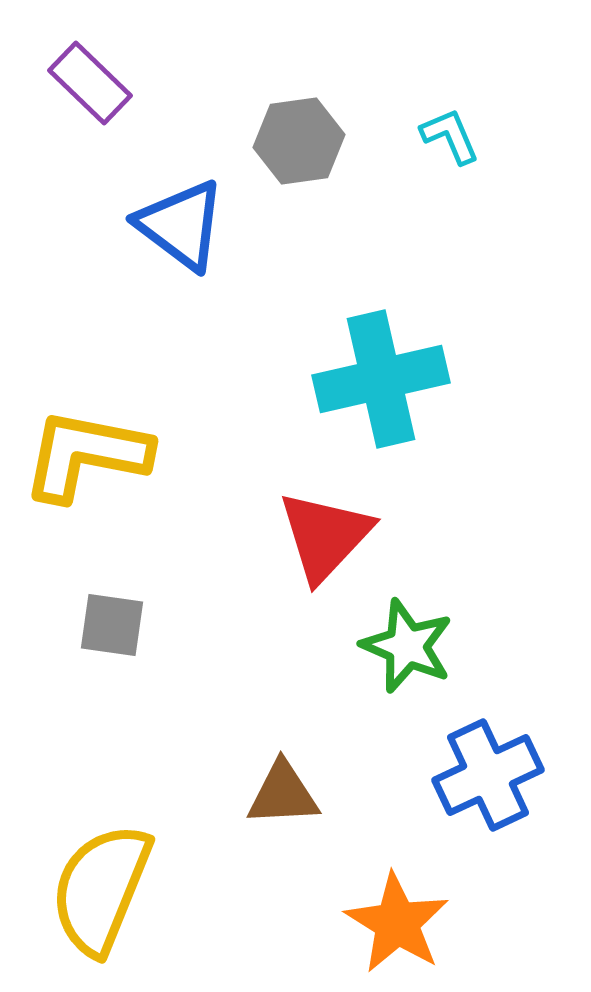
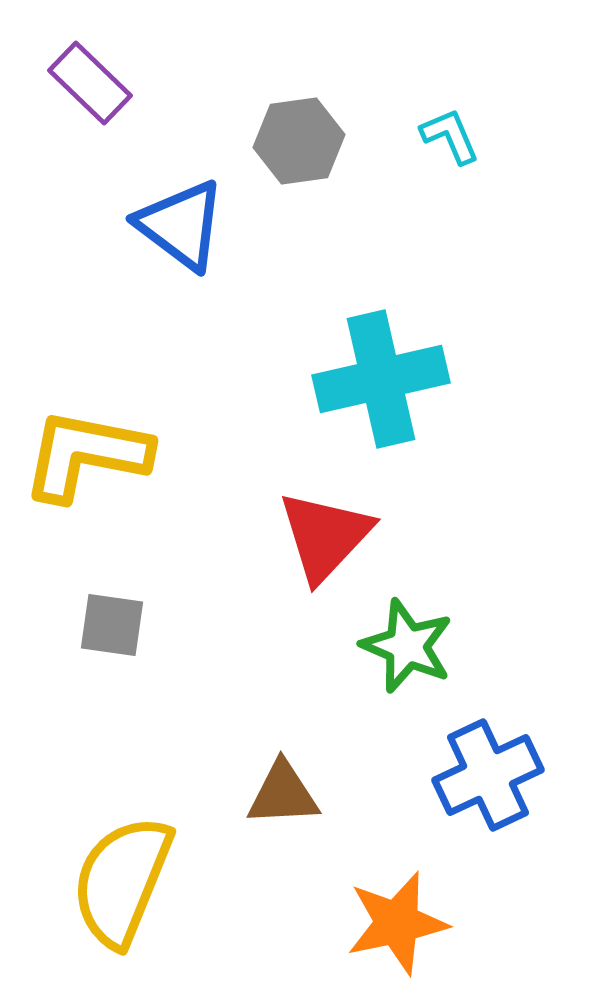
yellow semicircle: moved 21 px right, 8 px up
orange star: rotated 28 degrees clockwise
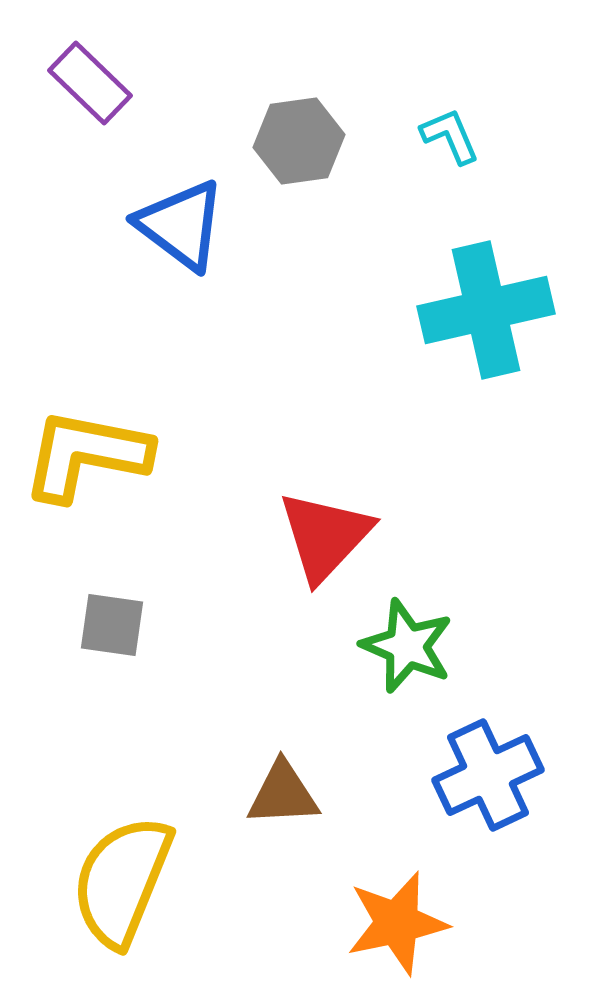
cyan cross: moved 105 px right, 69 px up
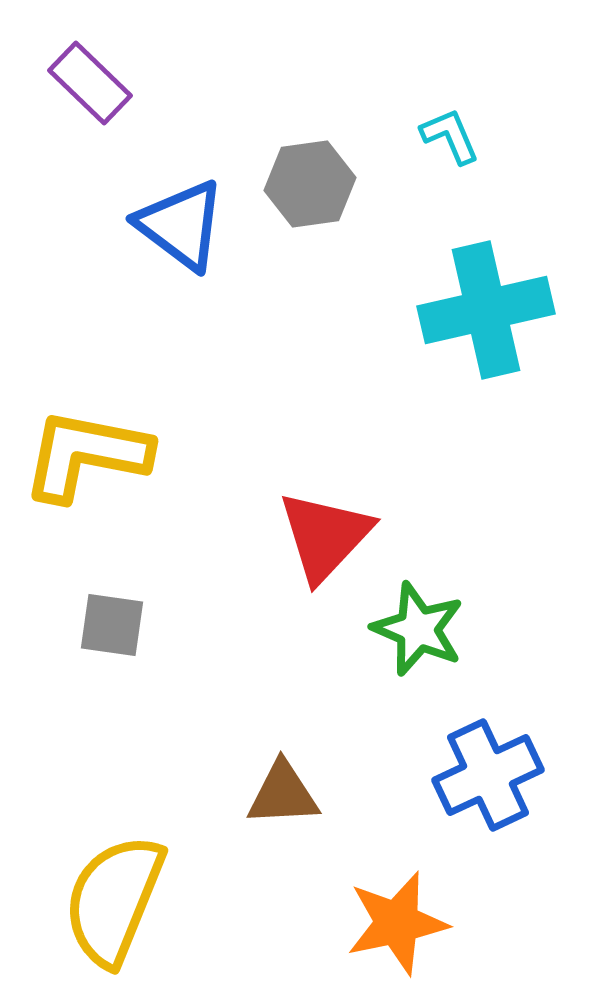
gray hexagon: moved 11 px right, 43 px down
green star: moved 11 px right, 17 px up
yellow semicircle: moved 8 px left, 19 px down
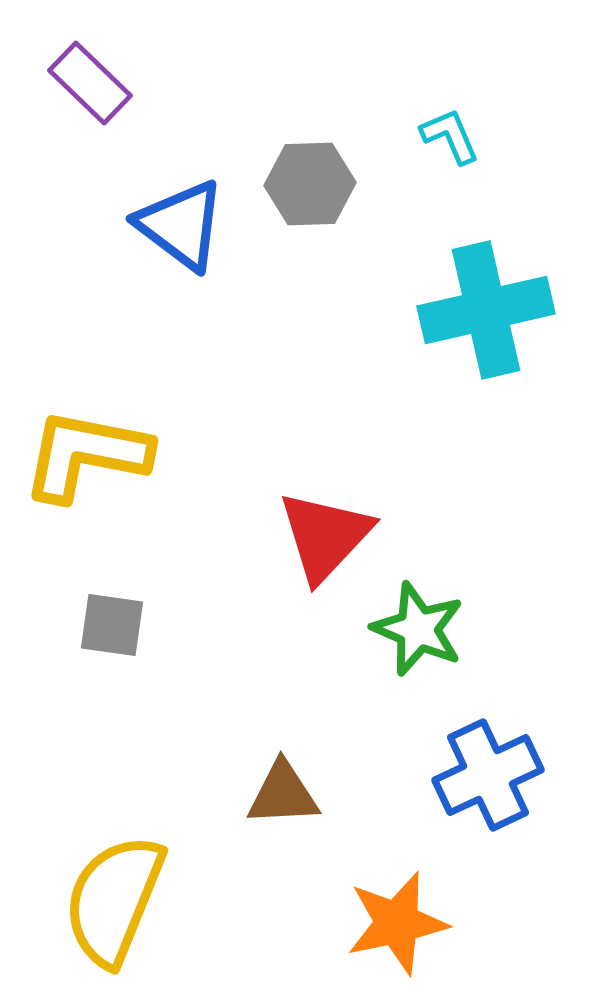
gray hexagon: rotated 6 degrees clockwise
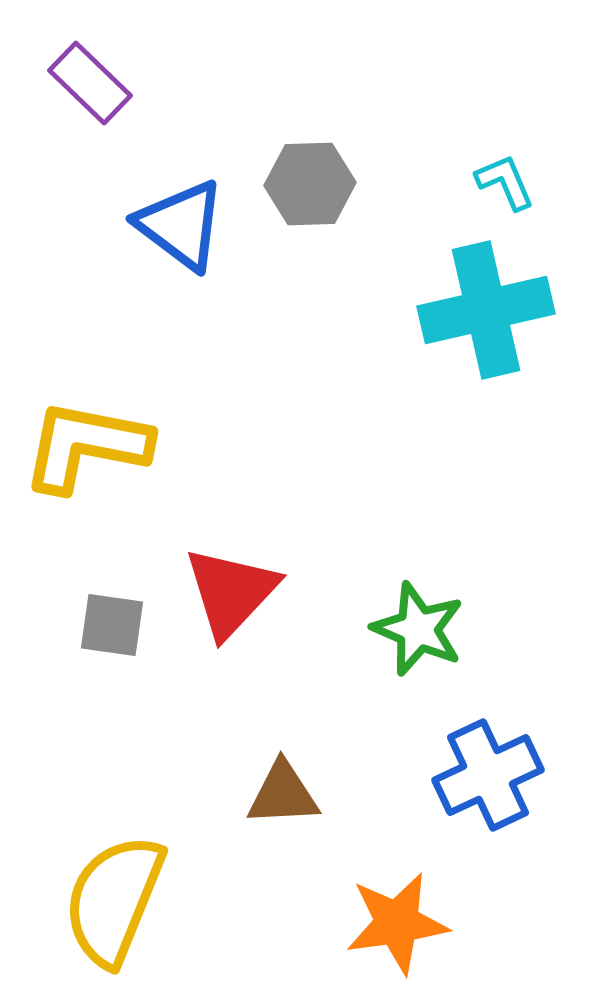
cyan L-shape: moved 55 px right, 46 px down
yellow L-shape: moved 9 px up
red triangle: moved 94 px left, 56 px down
orange star: rotated 4 degrees clockwise
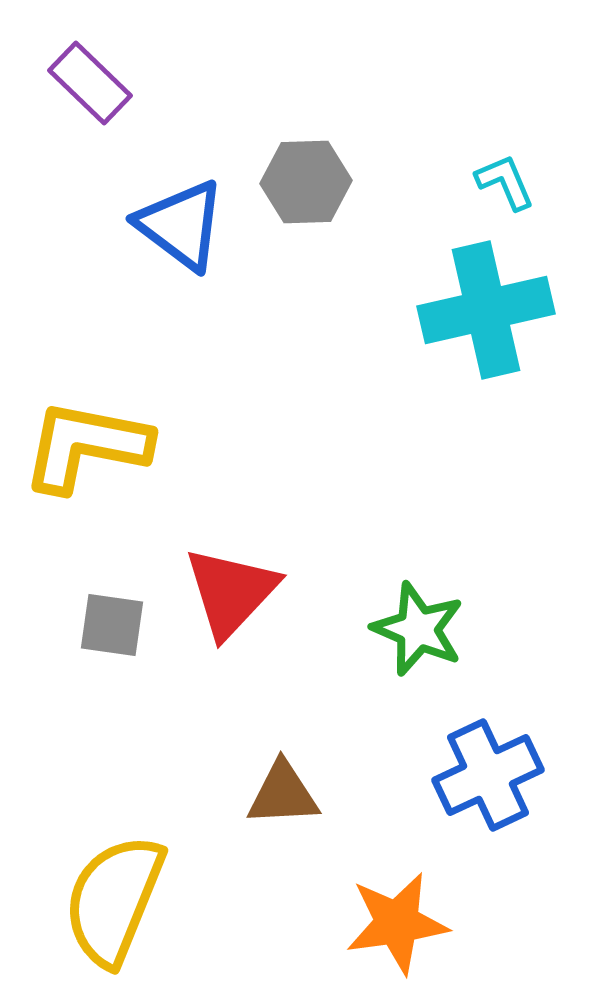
gray hexagon: moved 4 px left, 2 px up
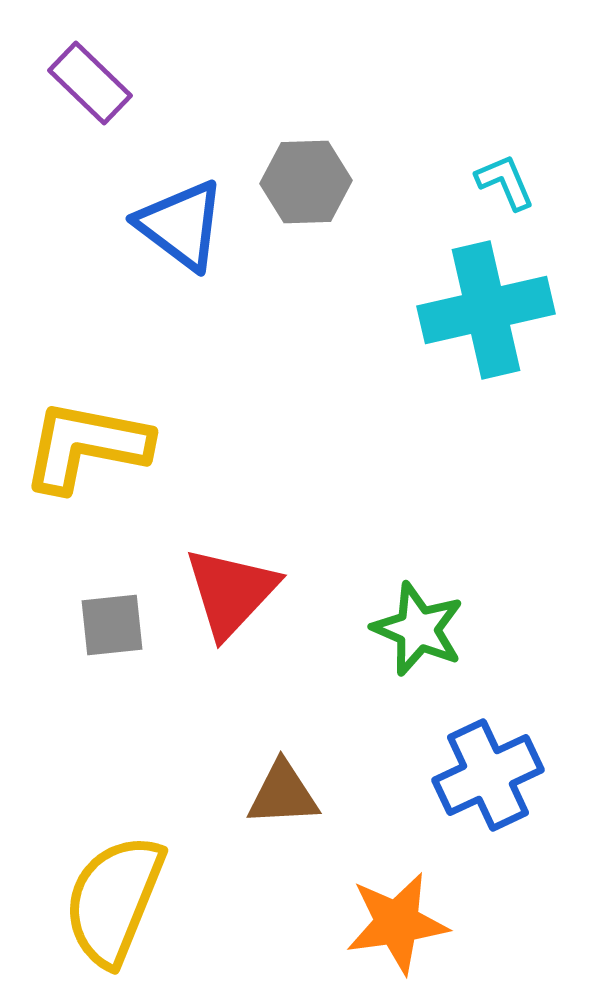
gray square: rotated 14 degrees counterclockwise
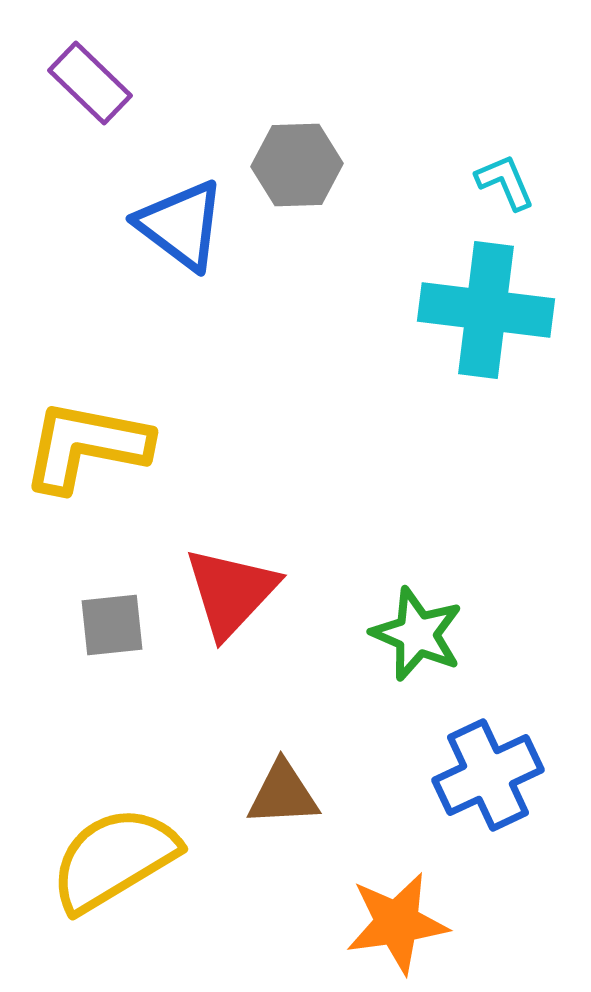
gray hexagon: moved 9 px left, 17 px up
cyan cross: rotated 20 degrees clockwise
green star: moved 1 px left, 5 px down
yellow semicircle: moved 41 px up; rotated 37 degrees clockwise
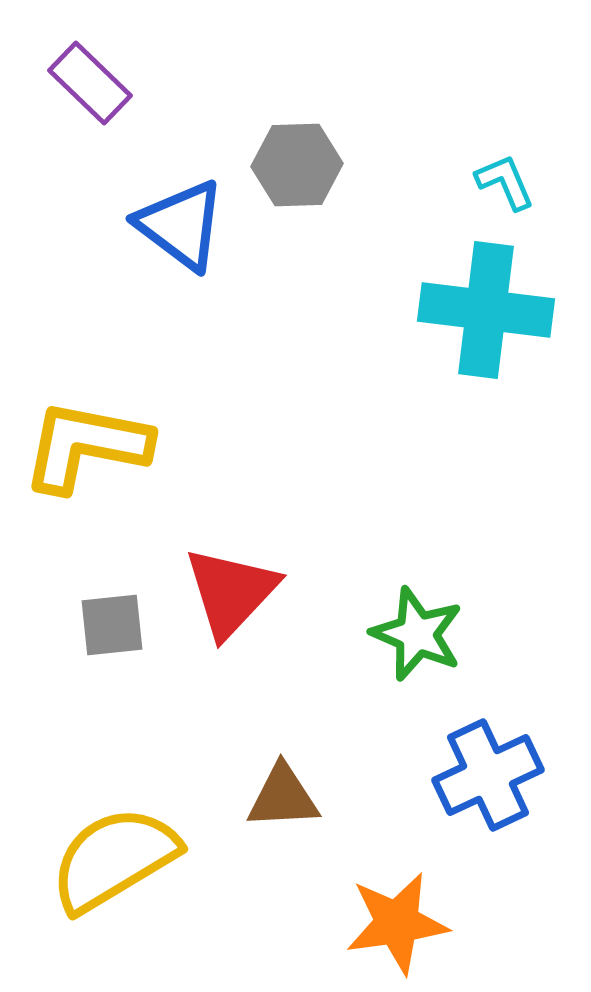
brown triangle: moved 3 px down
